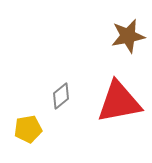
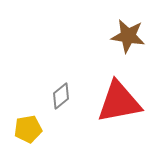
brown star: rotated 20 degrees clockwise
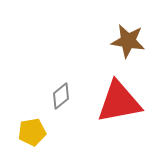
brown star: moved 5 px down
yellow pentagon: moved 4 px right, 3 px down
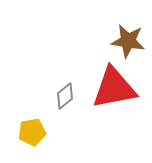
gray diamond: moved 4 px right
red triangle: moved 5 px left, 14 px up
